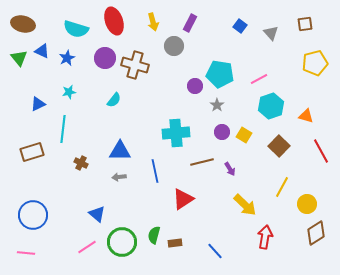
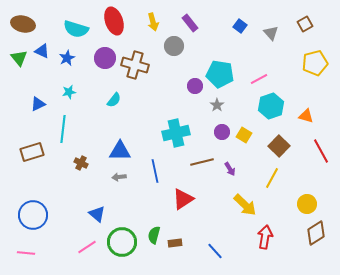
purple rectangle at (190, 23): rotated 66 degrees counterclockwise
brown square at (305, 24): rotated 21 degrees counterclockwise
cyan cross at (176, 133): rotated 8 degrees counterclockwise
yellow line at (282, 187): moved 10 px left, 9 px up
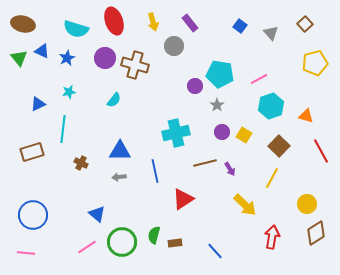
brown square at (305, 24): rotated 14 degrees counterclockwise
brown line at (202, 162): moved 3 px right, 1 px down
red arrow at (265, 237): moved 7 px right
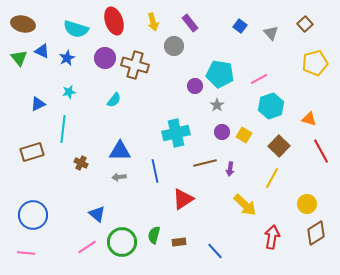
orange triangle at (306, 116): moved 3 px right, 3 px down
purple arrow at (230, 169): rotated 40 degrees clockwise
brown rectangle at (175, 243): moved 4 px right, 1 px up
